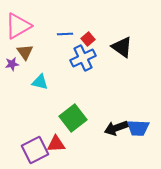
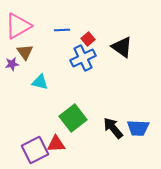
blue line: moved 3 px left, 4 px up
black arrow: moved 3 px left; rotated 70 degrees clockwise
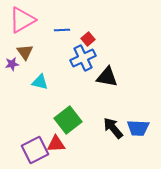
pink triangle: moved 4 px right, 6 px up
black triangle: moved 15 px left, 30 px down; rotated 25 degrees counterclockwise
green square: moved 5 px left, 2 px down
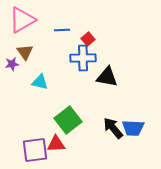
blue cross: rotated 25 degrees clockwise
blue trapezoid: moved 5 px left
purple square: rotated 20 degrees clockwise
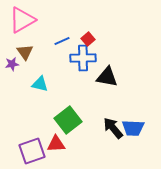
blue line: moved 11 px down; rotated 21 degrees counterclockwise
cyan triangle: moved 2 px down
purple square: moved 3 px left, 1 px down; rotated 12 degrees counterclockwise
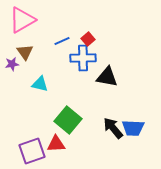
green square: rotated 12 degrees counterclockwise
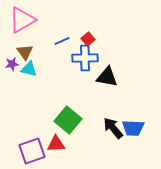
blue cross: moved 2 px right
cyan triangle: moved 11 px left, 15 px up
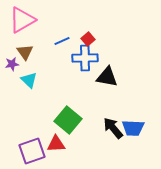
cyan triangle: moved 11 px down; rotated 30 degrees clockwise
